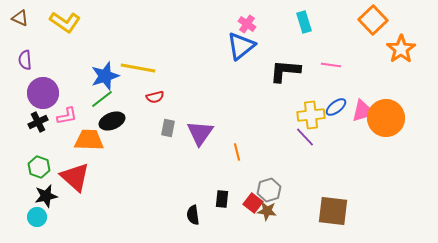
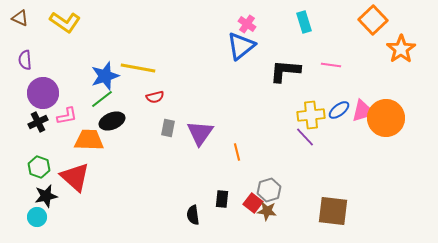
blue ellipse: moved 3 px right, 3 px down
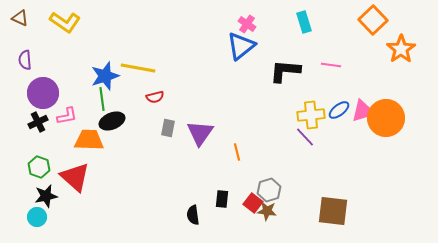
green line: rotated 60 degrees counterclockwise
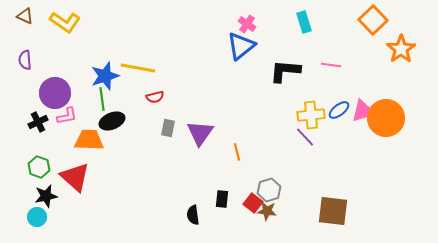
brown triangle: moved 5 px right, 2 px up
purple circle: moved 12 px right
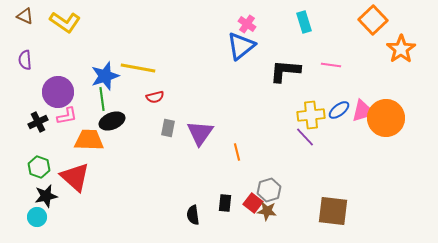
purple circle: moved 3 px right, 1 px up
black rectangle: moved 3 px right, 4 px down
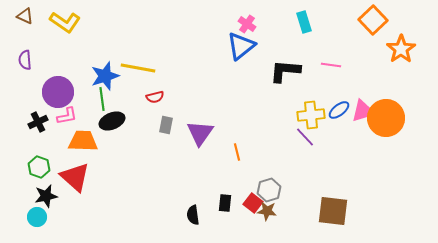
gray rectangle: moved 2 px left, 3 px up
orange trapezoid: moved 6 px left, 1 px down
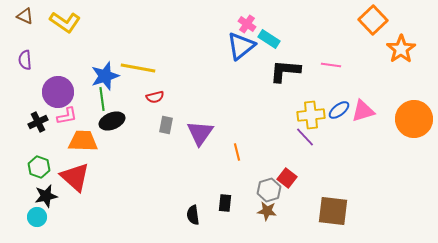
cyan rectangle: moved 35 px left, 17 px down; rotated 40 degrees counterclockwise
orange circle: moved 28 px right, 1 px down
red square: moved 34 px right, 25 px up
